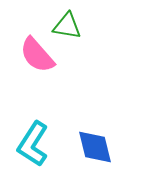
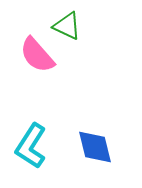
green triangle: rotated 16 degrees clockwise
cyan L-shape: moved 2 px left, 2 px down
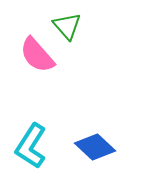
green triangle: rotated 24 degrees clockwise
blue diamond: rotated 33 degrees counterclockwise
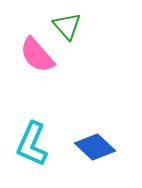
cyan L-shape: moved 1 px right, 2 px up; rotated 9 degrees counterclockwise
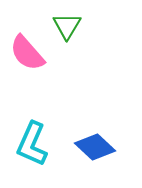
green triangle: rotated 12 degrees clockwise
pink semicircle: moved 10 px left, 2 px up
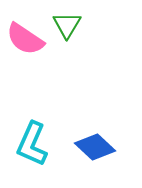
green triangle: moved 1 px up
pink semicircle: moved 2 px left, 14 px up; rotated 15 degrees counterclockwise
